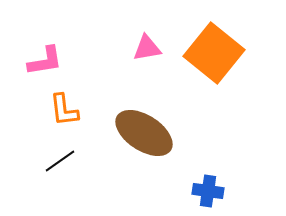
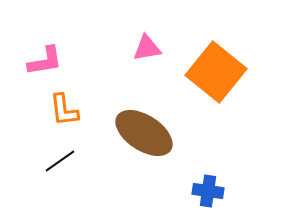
orange square: moved 2 px right, 19 px down
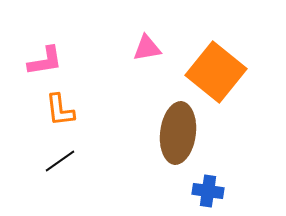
orange L-shape: moved 4 px left
brown ellipse: moved 34 px right; rotated 64 degrees clockwise
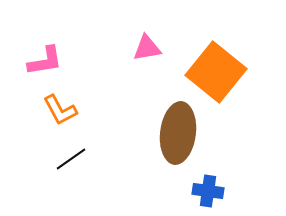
orange L-shape: rotated 21 degrees counterclockwise
black line: moved 11 px right, 2 px up
